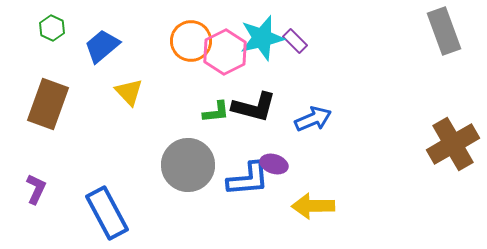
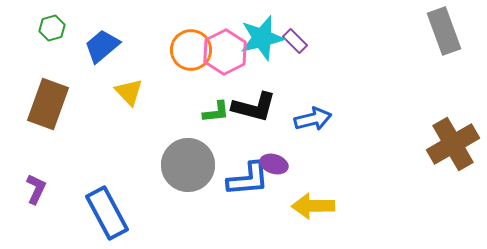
green hexagon: rotated 20 degrees clockwise
orange circle: moved 9 px down
blue arrow: rotated 9 degrees clockwise
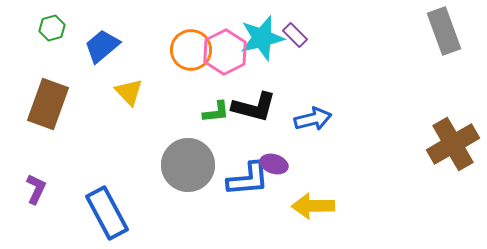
purple rectangle: moved 6 px up
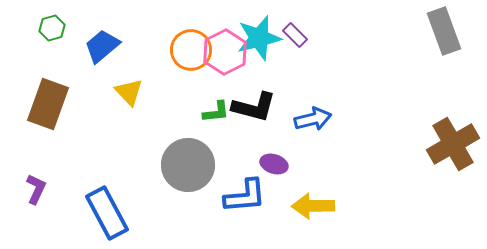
cyan star: moved 3 px left
blue L-shape: moved 3 px left, 17 px down
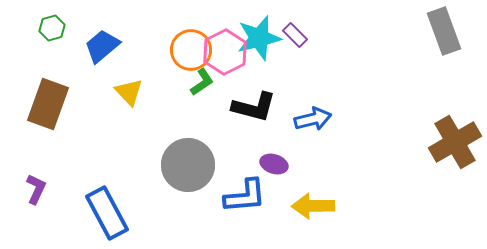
green L-shape: moved 14 px left, 30 px up; rotated 28 degrees counterclockwise
brown cross: moved 2 px right, 2 px up
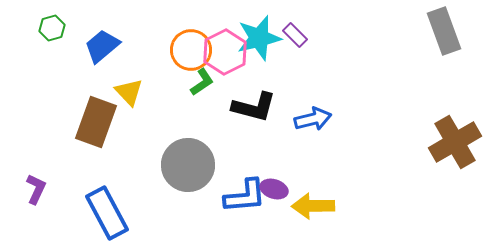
brown rectangle: moved 48 px right, 18 px down
purple ellipse: moved 25 px down
